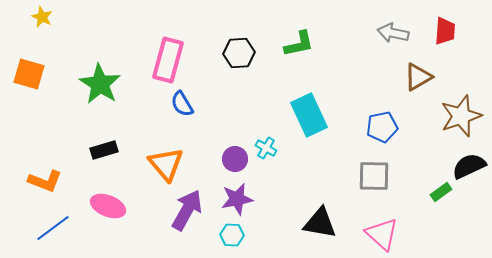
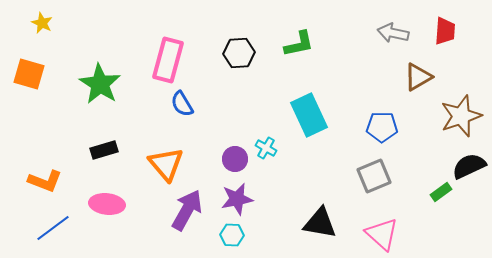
yellow star: moved 6 px down
blue pentagon: rotated 12 degrees clockwise
gray square: rotated 24 degrees counterclockwise
pink ellipse: moved 1 px left, 2 px up; rotated 16 degrees counterclockwise
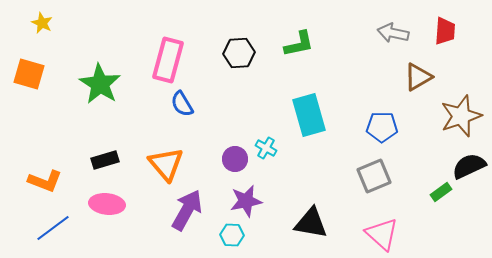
cyan rectangle: rotated 9 degrees clockwise
black rectangle: moved 1 px right, 10 px down
purple star: moved 9 px right, 2 px down
black triangle: moved 9 px left
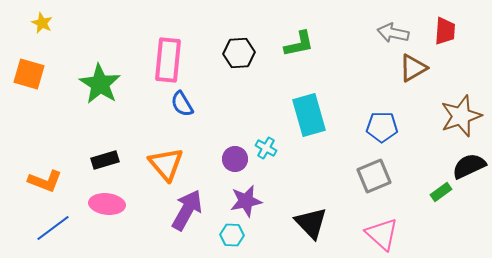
pink rectangle: rotated 9 degrees counterclockwise
brown triangle: moved 5 px left, 9 px up
black triangle: rotated 36 degrees clockwise
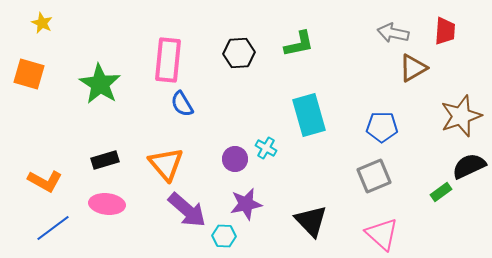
orange L-shape: rotated 8 degrees clockwise
purple star: moved 3 px down
purple arrow: rotated 102 degrees clockwise
black triangle: moved 2 px up
cyan hexagon: moved 8 px left, 1 px down
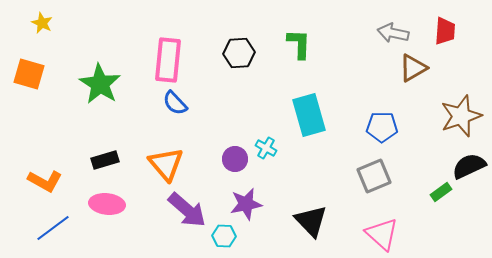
green L-shape: rotated 76 degrees counterclockwise
blue semicircle: moved 7 px left, 1 px up; rotated 12 degrees counterclockwise
